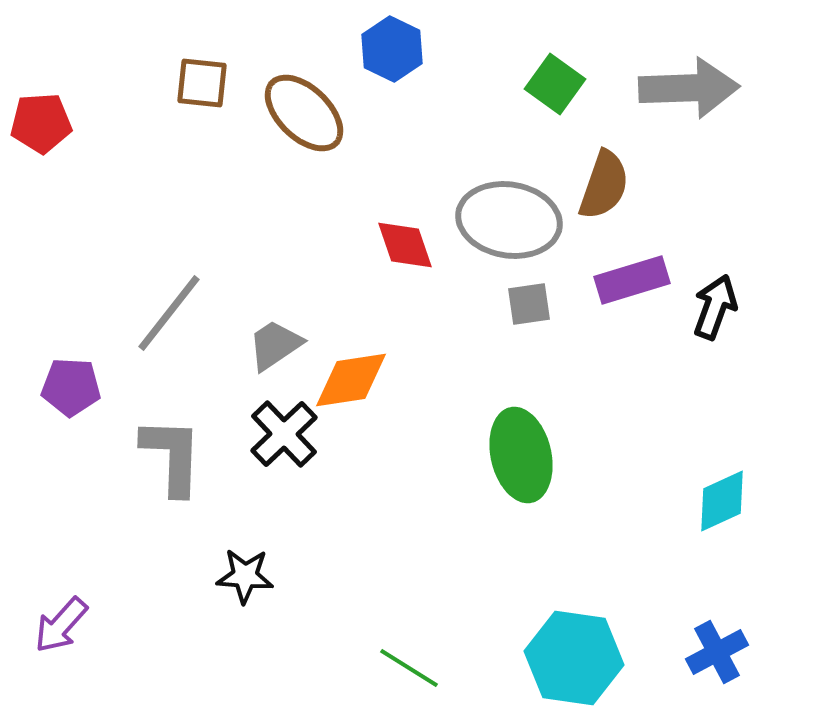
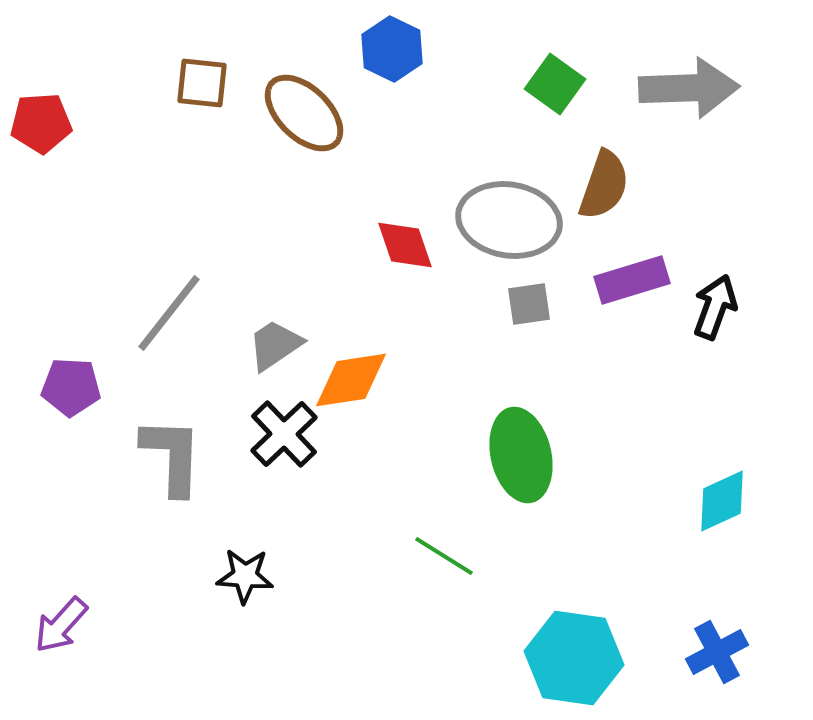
green line: moved 35 px right, 112 px up
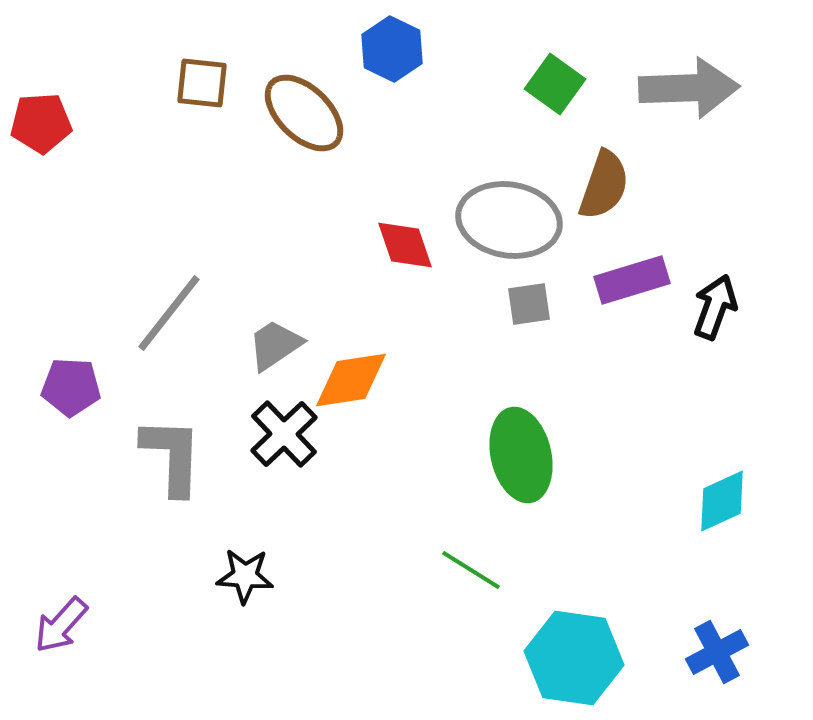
green line: moved 27 px right, 14 px down
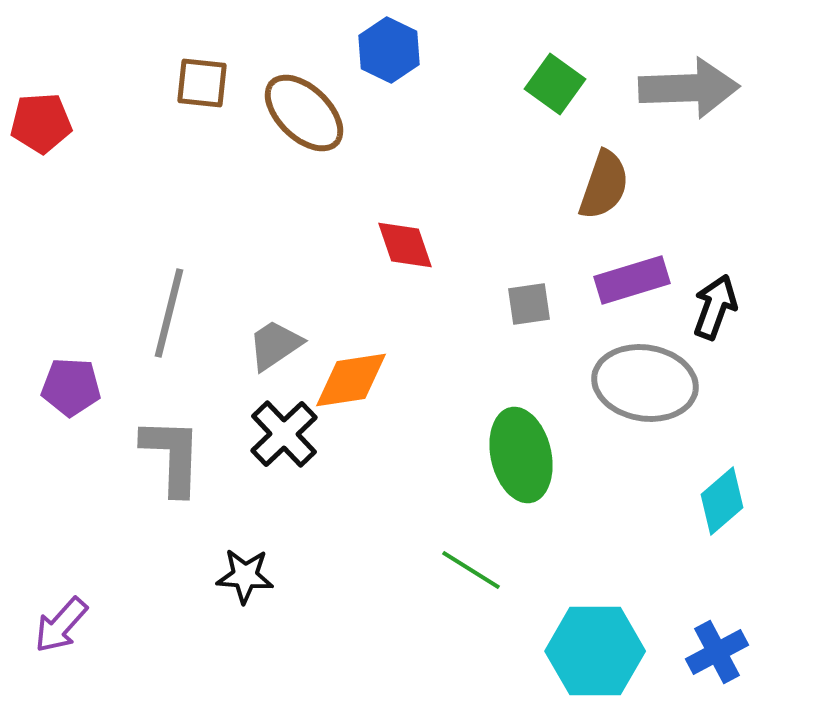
blue hexagon: moved 3 px left, 1 px down
gray ellipse: moved 136 px right, 163 px down
gray line: rotated 24 degrees counterclockwise
cyan diamond: rotated 16 degrees counterclockwise
cyan hexagon: moved 21 px right, 7 px up; rotated 8 degrees counterclockwise
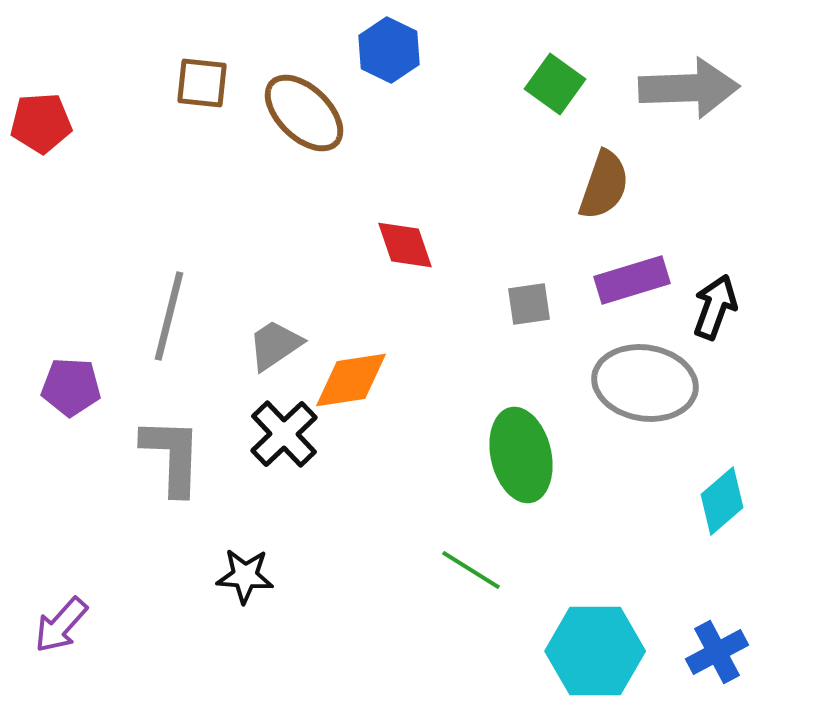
gray line: moved 3 px down
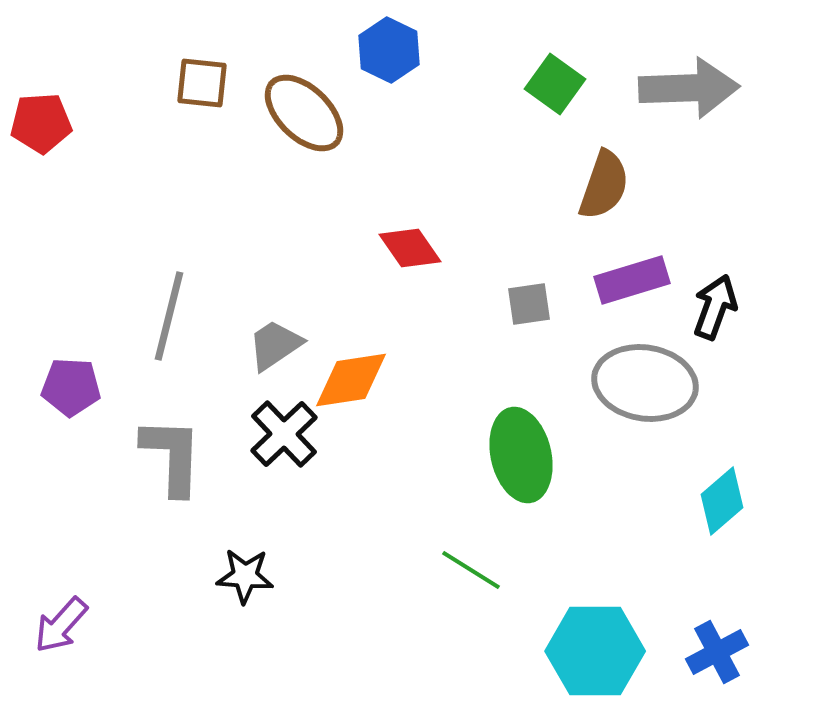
red diamond: moved 5 px right, 3 px down; rotated 16 degrees counterclockwise
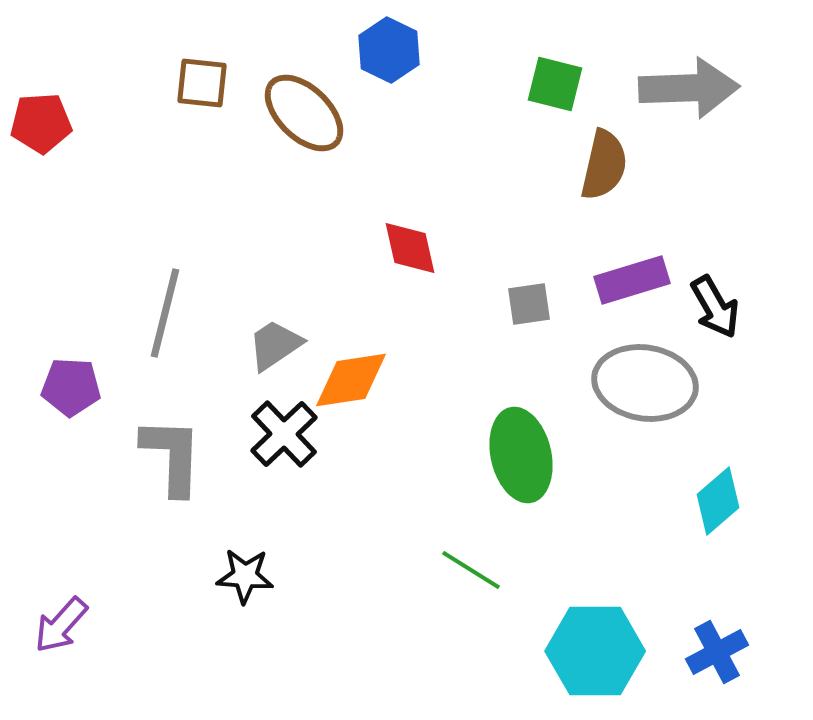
green square: rotated 22 degrees counterclockwise
brown semicircle: moved 20 px up; rotated 6 degrees counterclockwise
red diamond: rotated 22 degrees clockwise
black arrow: rotated 130 degrees clockwise
gray line: moved 4 px left, 3 px up
cyan diamond: moved 4 px left
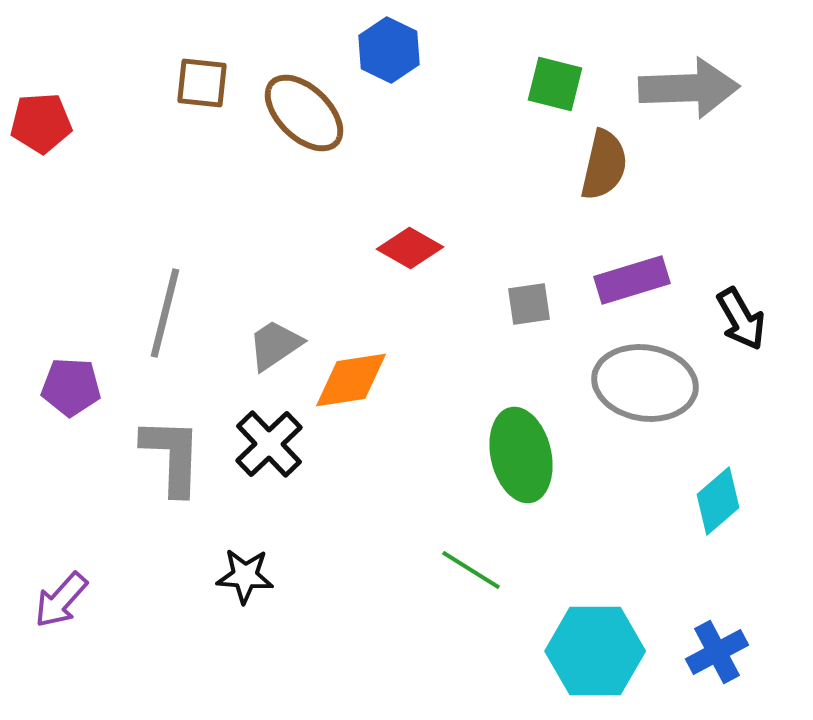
red diamond: rotated 48 degrees counterclockwise
black arrow: moved 26 px right, 12 px down
black cross: moved 15 px left, 10 px down
purple arrow: moved 25 px up
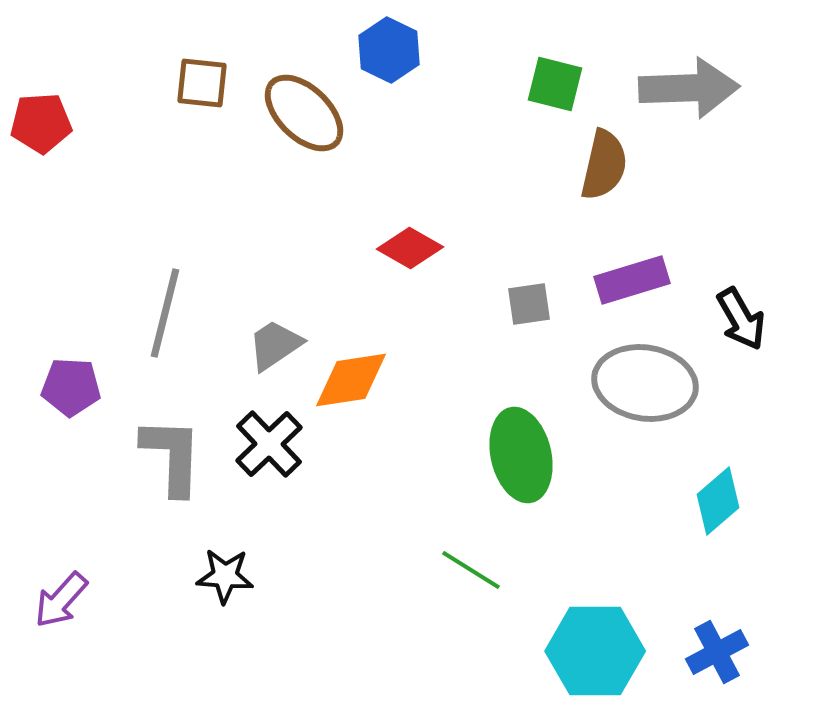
black star: moved 20 px left
